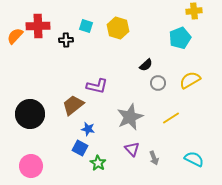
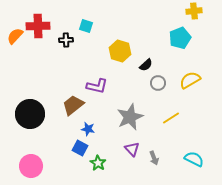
yellow hexagon: moved 2 px right, 23 px down
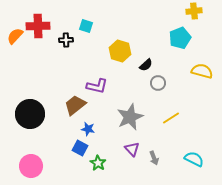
yellow semicircle: moved 12 px right, 9 px up; rotated 45 degrees clockwise
brown trapezoid: moved 2 px right
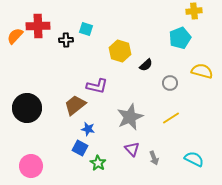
cyan square: moved 3 px down
gray circle: moved 12 px right
black circle: moved 3 px left, 6 px up
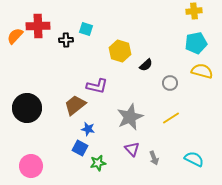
cyan pentagon: moved 16 px right, 5 px down; rotated 10 degrees clockwise
green star: rotated 28 degrees clockwise
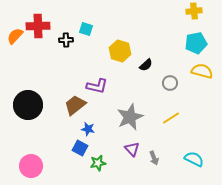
black circle: moved 1 px right, 3 px up
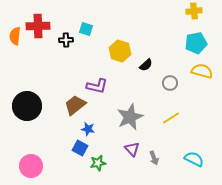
orange semicircle: rotated 36 degrees counterclockwise
black circle: moved 1 px left, 1 px down
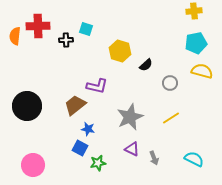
purple triangle: rotated 21 degrees counterclockwise
pink circle: moved 2 px right, 1 px up
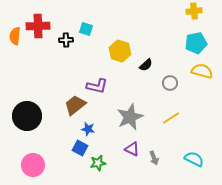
black circle: moved 10 px down
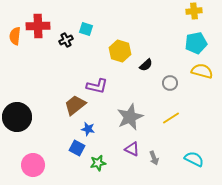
black cross: rotated 24 degrees counterclockwise
black circle: moved 10 px left, 1 px down
blue square: moved 3 px left
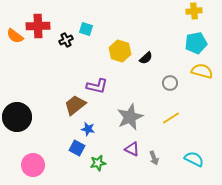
orange semicircle: rotated 60 degrees counterclockwise
black semicircle: moved 7 px up
